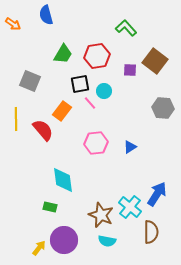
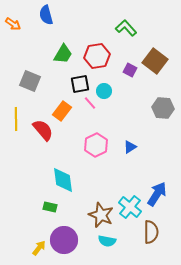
purple square: rotated 24 degrees clockwise
pink hexagon: moved 2 px down; rotated 20 degrees counterclockwise
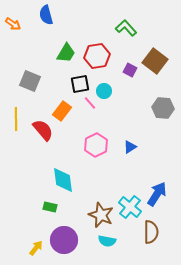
green trapezoid: moved 3 px right, 1 px up
yellow arrow: moved 3 px left
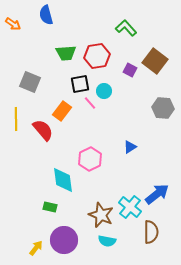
green trapezoid: rotated 55 degrees clockwise
gray square: moved 1 px down
pink hexagon: moved 6 px left, 14 px down
blue arrow: rotated 20 degrees clockwise
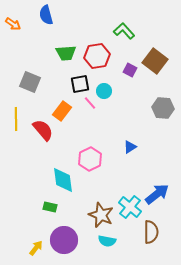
green L-shape: moved 2 px left, 3 px down
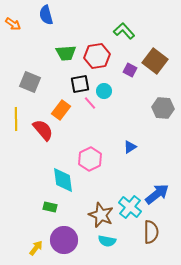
orange rectangle: moved 1 px left, 1 px up
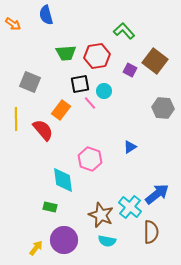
pink hexagon: rotated 15 degrees counterclockwise
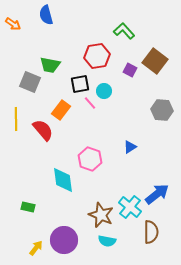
green trapezoid: moved 16 px left, 12 px down; rotated 15 degrees clockwise
gray hexagon: moved 1 px left, 2 px down
green rectangle: moved 22 px left
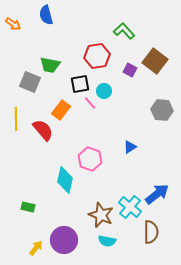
cyan diamond: moved 2 px right; rotated 20 degrees clockwise
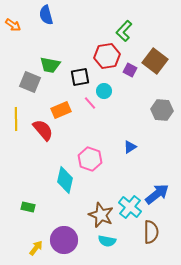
orange arrow: moved 1 px down
green L-shape: rotated 95 degrees counterclockwise
red hexagon: moved 10 px right
black square: moved 7 px up
orange rectangle: rotated 30 degrees clockwise
